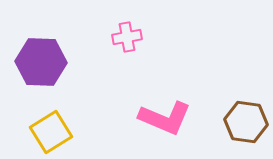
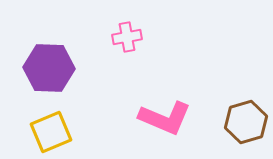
purple hexagon: moved 8 px right, 6 px down
brown hexagon: rotated 24 degrees counterclockwise
yellow square: rotated 9 degrees clockwise
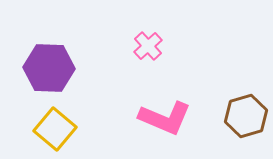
pink cross: moved 21 px right, 9 px down; rotated 32 degrees counterclockwise
brown hexagon: moved 6 px up
yellow square: moved 4 px right, 3 px up; rotated 27 degrees counterclockwise
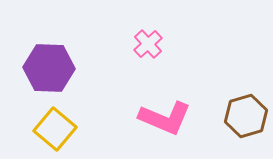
pink cross: moved 2 px up
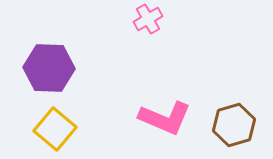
pink cross: moved 25 px up; rotated 12 degrees clockwise
brown hexagon: moved 12 px left, 9 px down
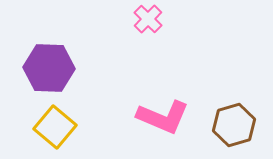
pink cross: rotated 16 degrees counterclockwise
pink L-shape: moved 2 px left, 1 px up
yellow square: moved 2 px up
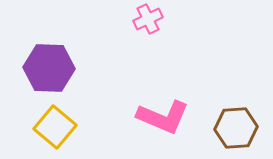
pink cross: rotated 20 degrees clockwise
brown hexagon: moved 2 px right, 3 px down; rotated 12 degrees clockwise
